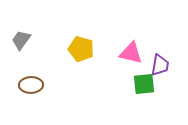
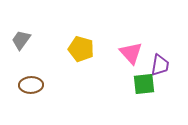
pink triangle: rotated 35 degrees clockwise
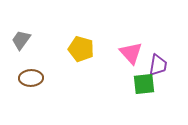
purple trapezoid: moved 2 px left
brown ellipse: moved 7 px up
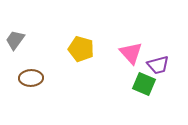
gray trapezoid: moved 6 px left
purple trapezoid: rotated 65 degrees clockwise
green square: rotated 30 degrees clockwise
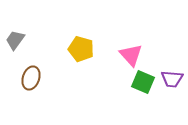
pink triangle: moved 2 px down
purple trapezoid: moved 14 px right, 14 px down; rotated 20 degrees clockwise
brown ellipse: rotated 70 degrees counterclockwise
green square: moved 1 px left, 2 px up
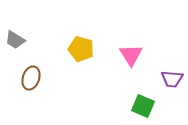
gray trapezoid: rotated 95 degrees counterclockwise
pink triangle: rotated 10 degrees clockwise
green square: moved 24 px down
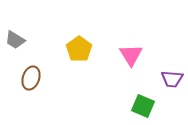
yellow pentagon: moved 2 px left; rotated 20 degrees clockwise
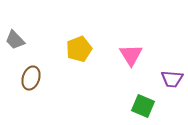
gray trapezoid: rotated 15 degrees clockwise
yellow pentagon: rotated 15 degrees clockwise
